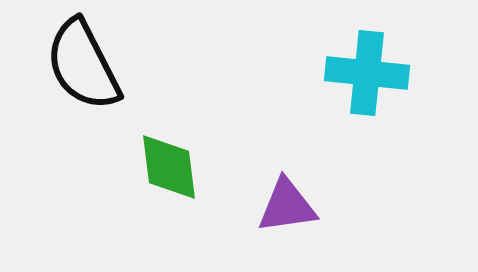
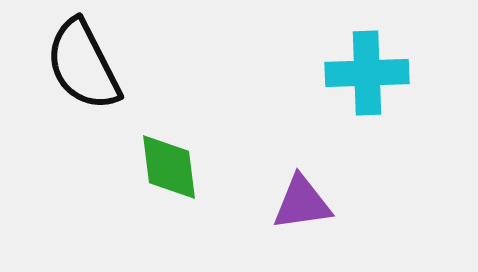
cyan cross: rotated 8 degrees counterclockwise
purple triangle: moved 15 px right, 3 px up
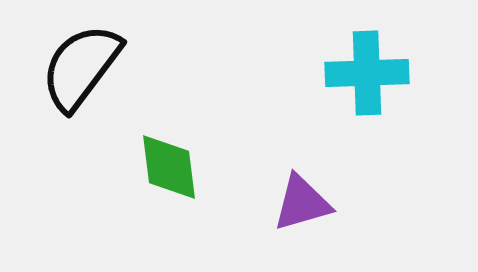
black semicircle: moved 2 px left, 2 px down; rotated 64 degrees clockwise
purple triangle: rotated 8 degrees counterclockwise
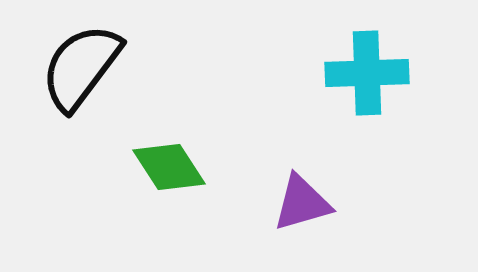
green diamond: rotated 26 degrees counterclockwise
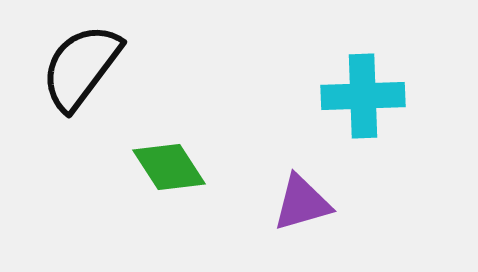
cyan cross: moved 4 px left, 23 px down
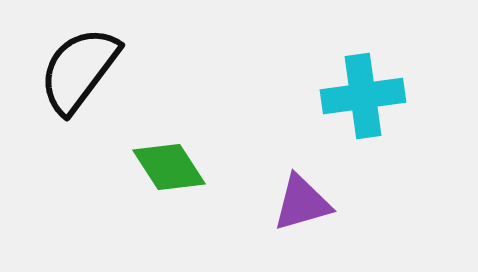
black semicircle: moved 2 px left, 3 px down
cyan cross: rotated 6 degrees counterclockwise
